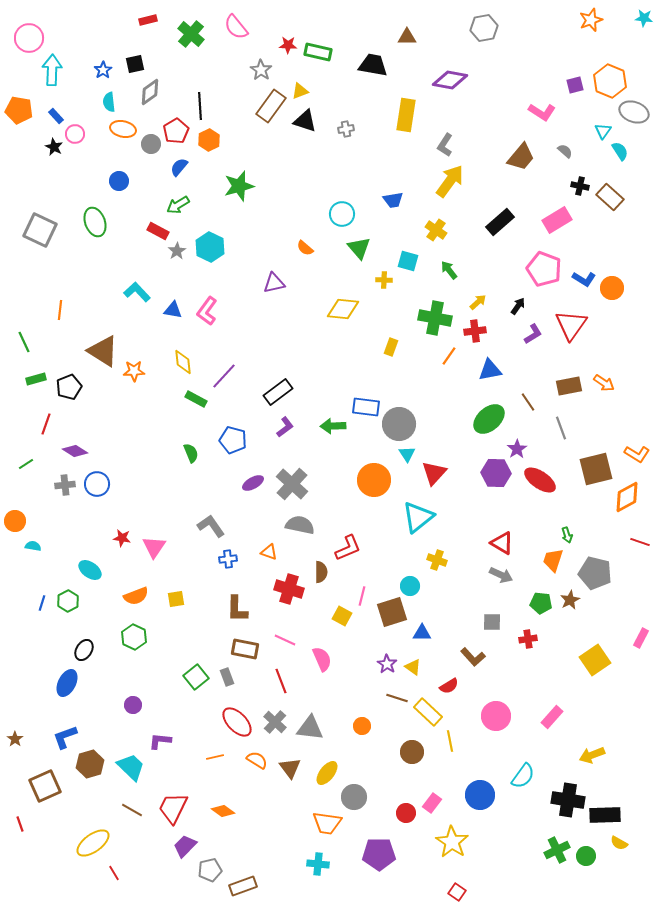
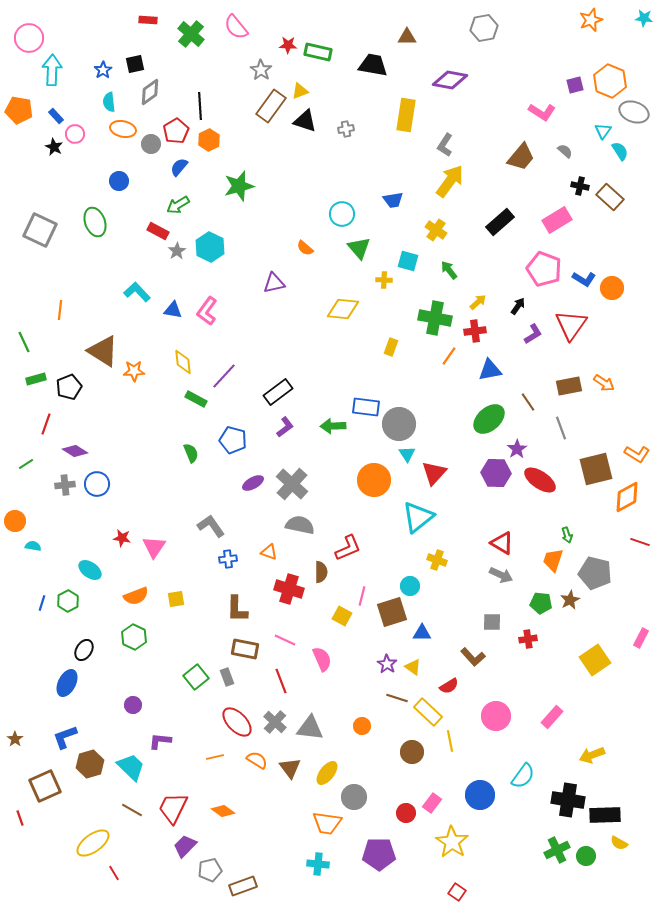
red rectangle at (148, 20): rotated 18 degrees clockwise
red line at (20, 824): moved 6 px up
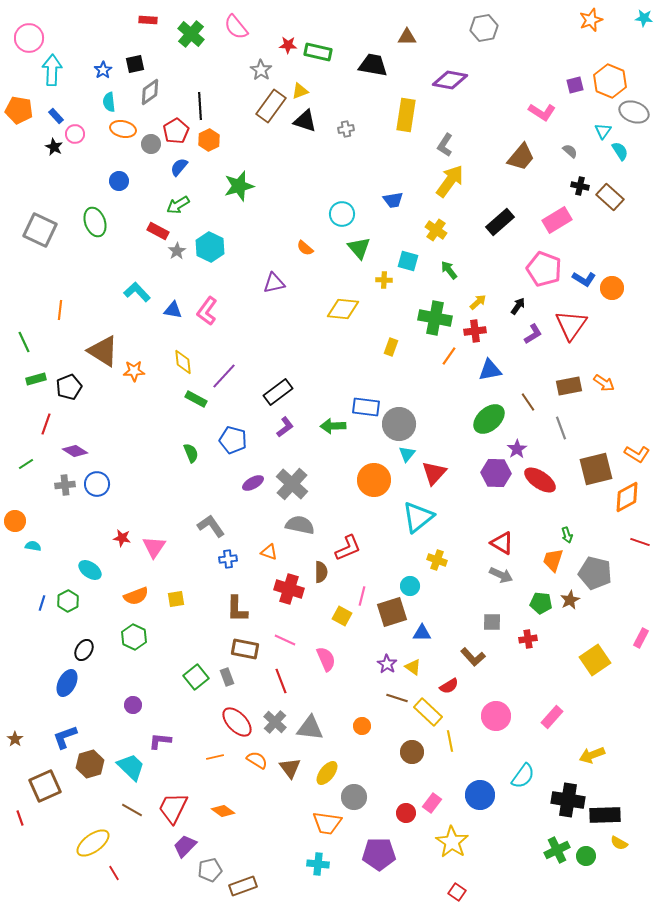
gray semicircle at (565, 151): moved 5 px right
cyan triangle at (407, 454): rotated 12 degrees clockwise
pink semicircle at (322, 659): moved 4 px right
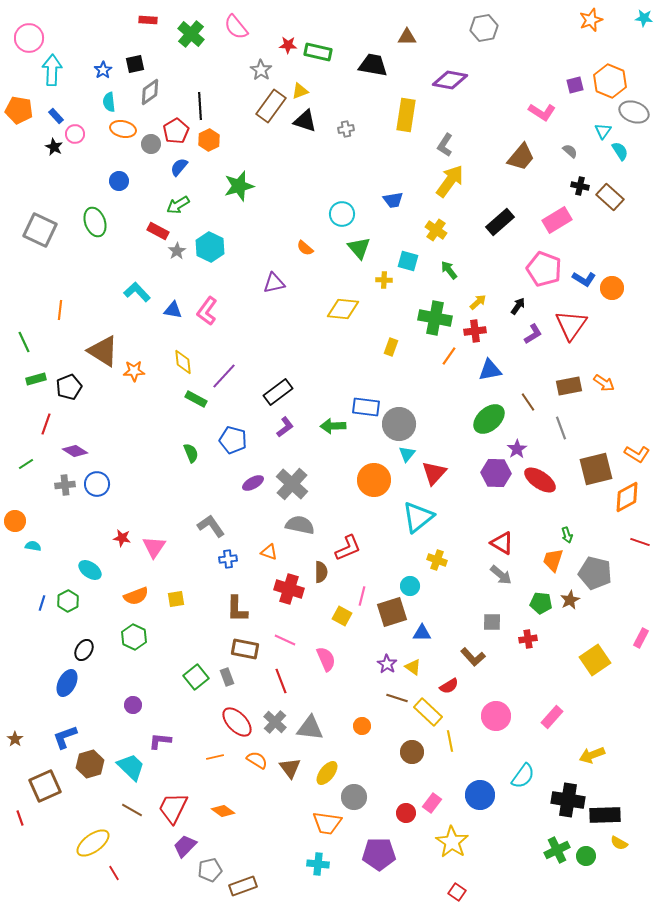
gray arrow at (501, 575): rotated 15 degrees clockwise
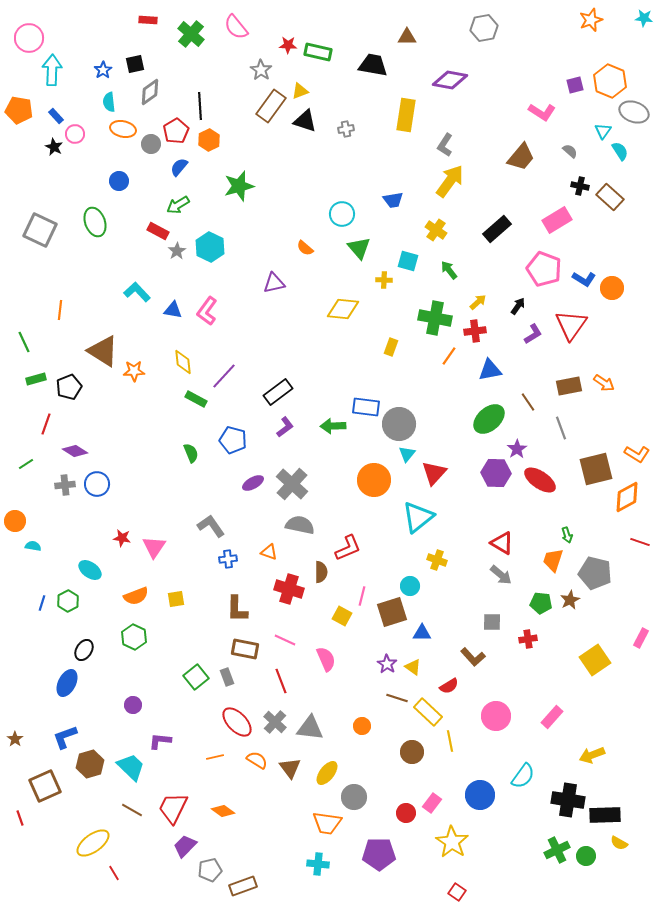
black rectangle at (500, 222): moved 3 px left, 7 px down
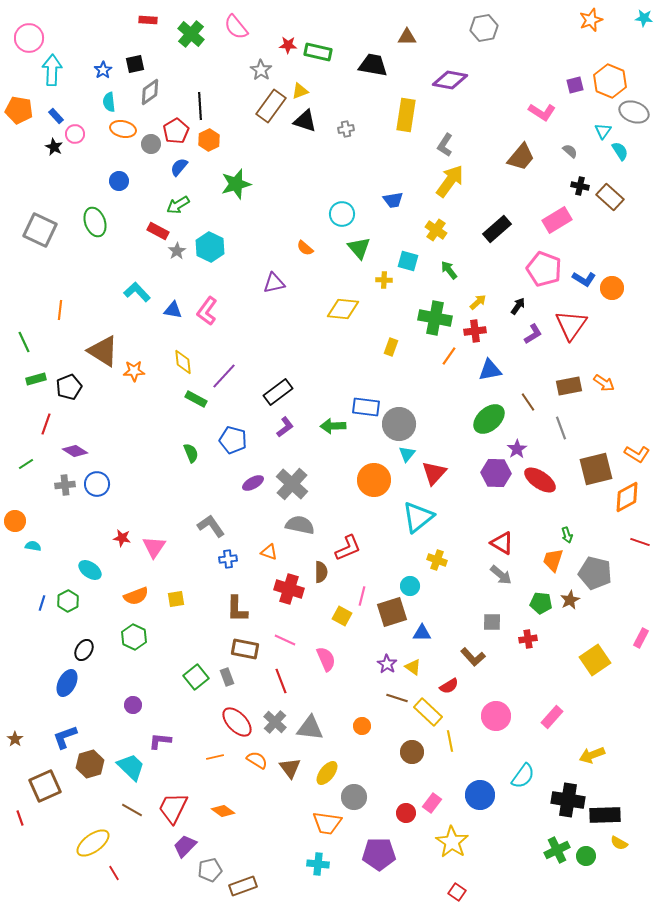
green star at (239, 186): moved 3 px left, 2 px up
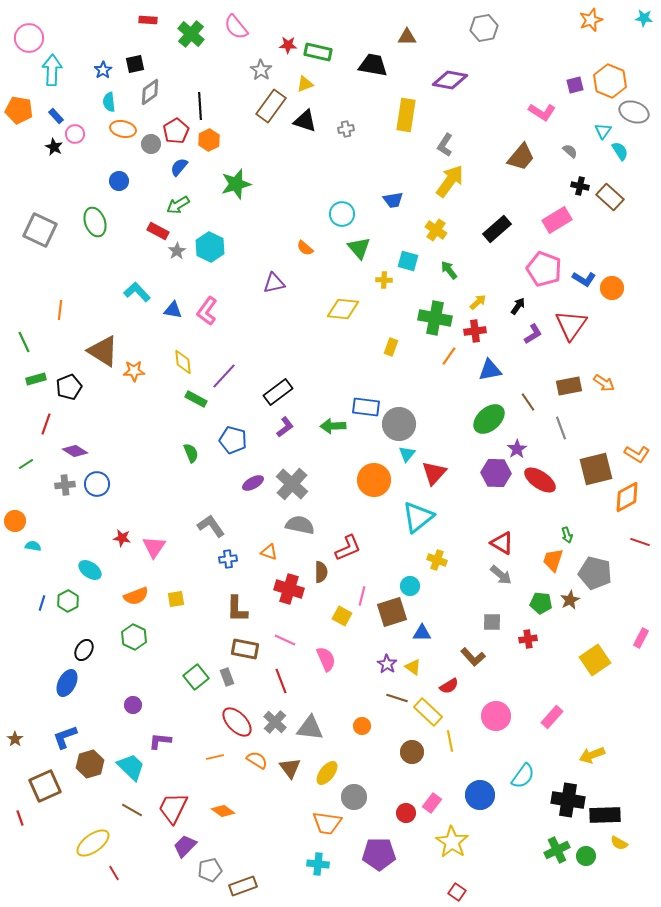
yellow triangle at (300, 91): moved 5 px right, 7 px up
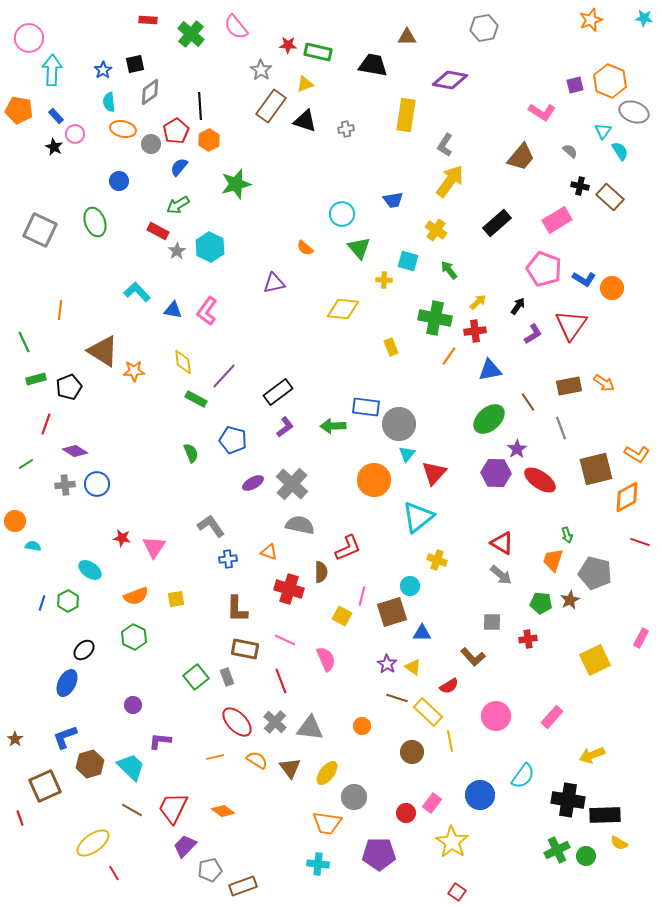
black rectangle at (497, 229): moved 6 px up
yellow rectangle at (391, 347): rotated 42 degrees counterclockwise
black ellipse at (84, 650): rotated 15 degrees clockwise
yellow square at (595, 660): rotated 8 degrees clockwise
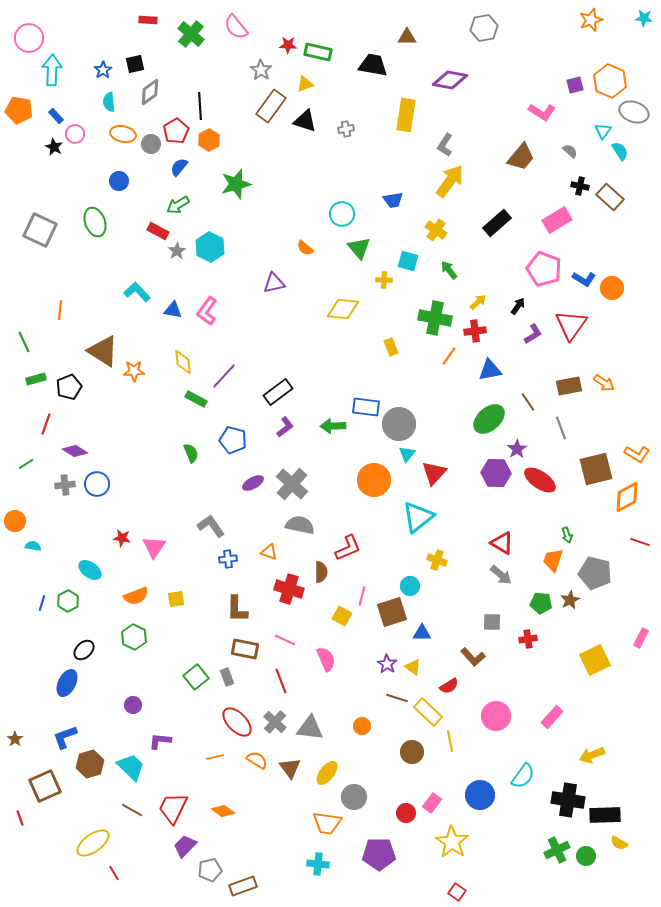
orange ellipse at (123, 129): moved 5 px down
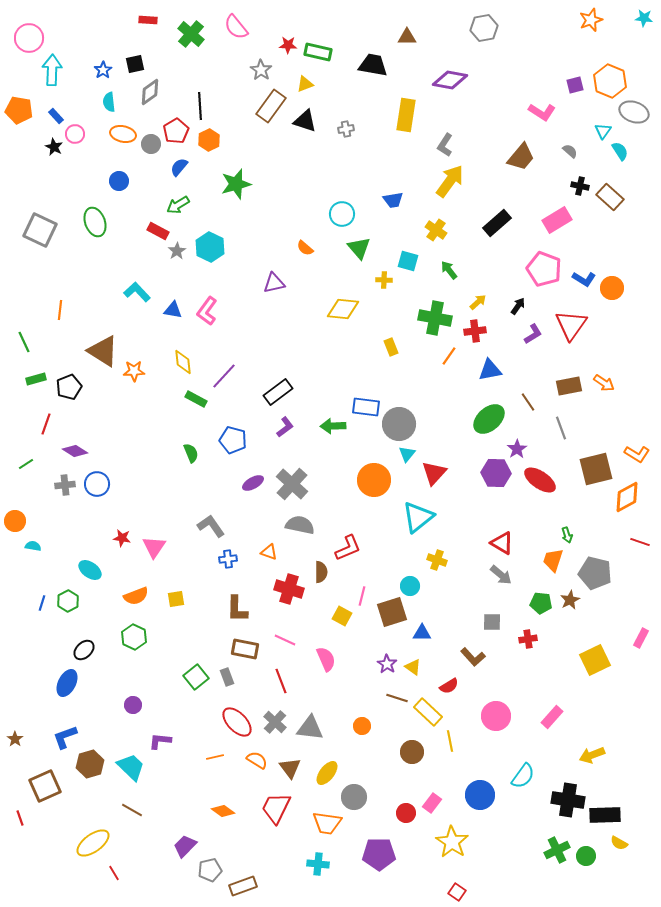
red trapezoid at (173, 808): moved 103 px right
